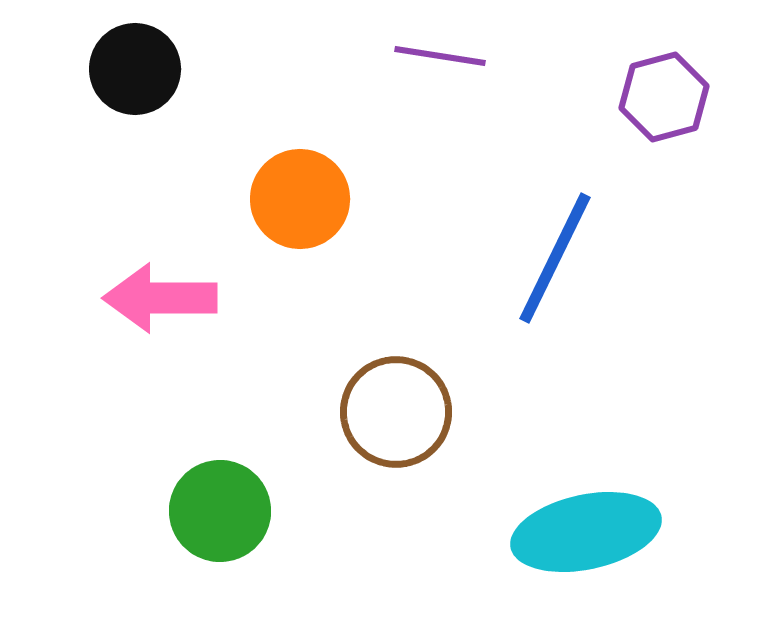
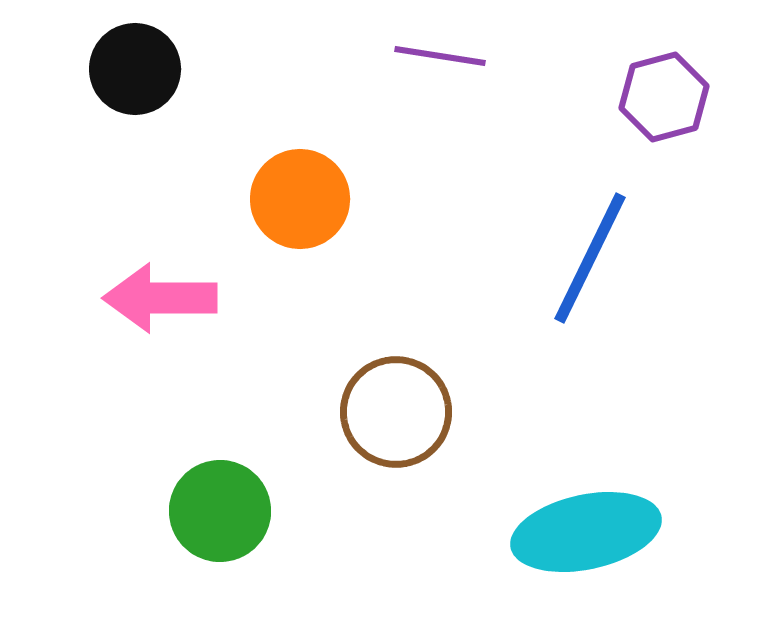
blue line: moved 35 px right
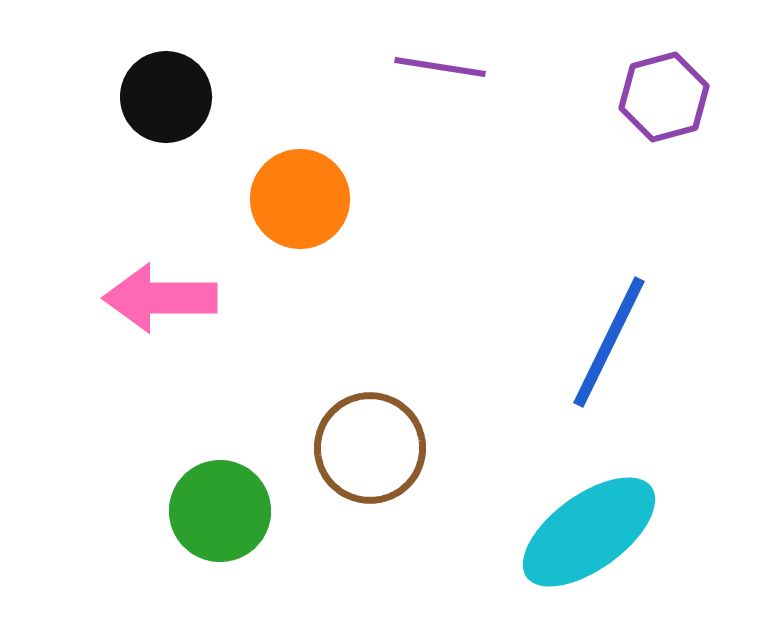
purple line: moved 11 px down
black circle: moved 31 px right, 28 px down
blue line: moved 19 px right, 84 px down
brown circle: moved 26 px left, 36 px down
cyan ellipse: moved 3 px right; rotated 24 degrees counterclockwise
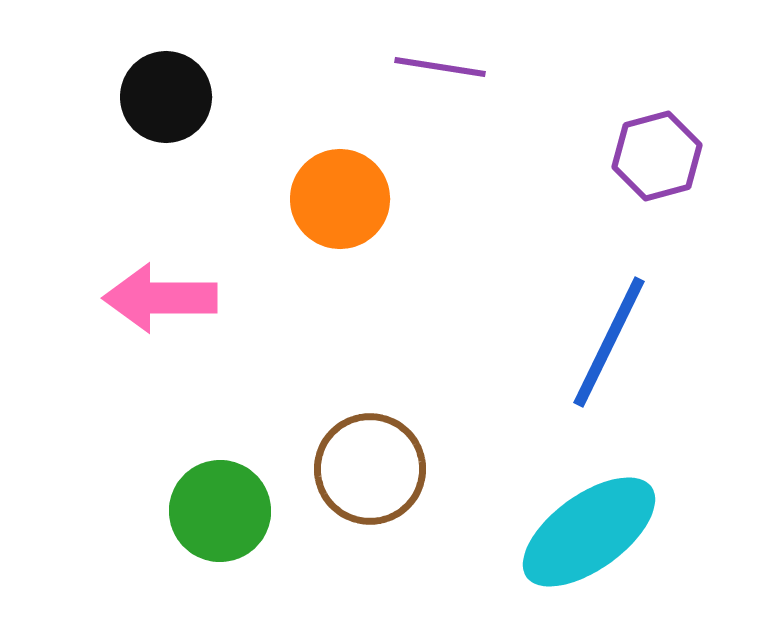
purple hexagon: moved 7 px left, 59 px down
orange circle: moved 40 px right
brown circle: moved 21 px down
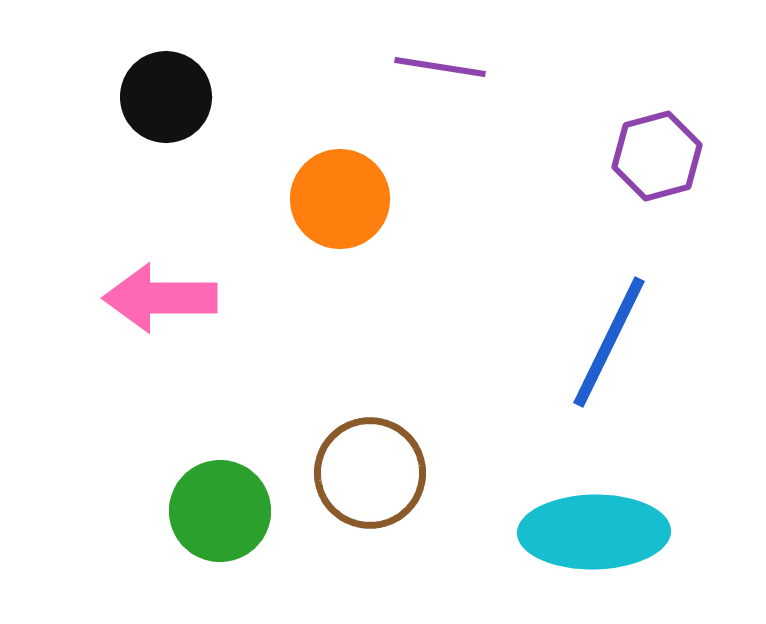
brown circle: moved 4 px down
cyan ellipse: moved 5 px right; rotated 35 degrees clockwise
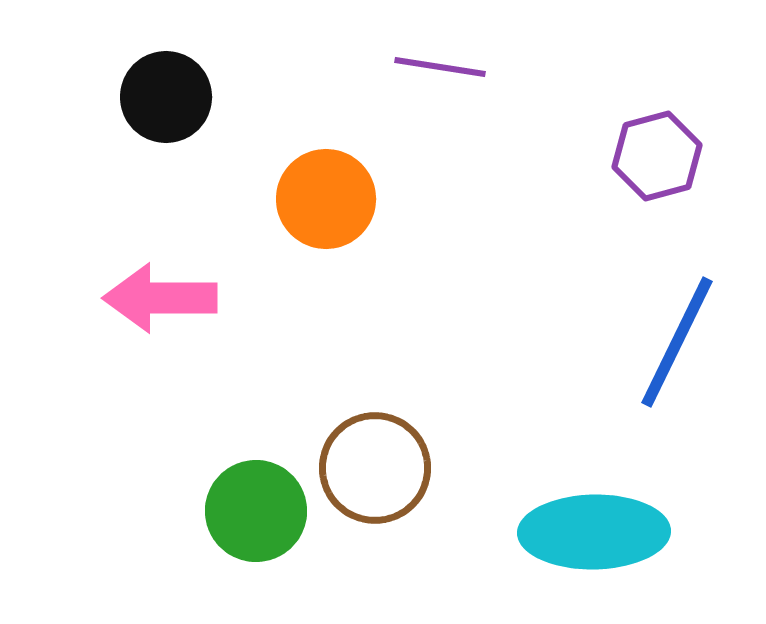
orange circle: moved 14 px left
blue line: moved 68 px right
brown circle: moved 5 px right, 5 px up
green circle: moved 36 px right
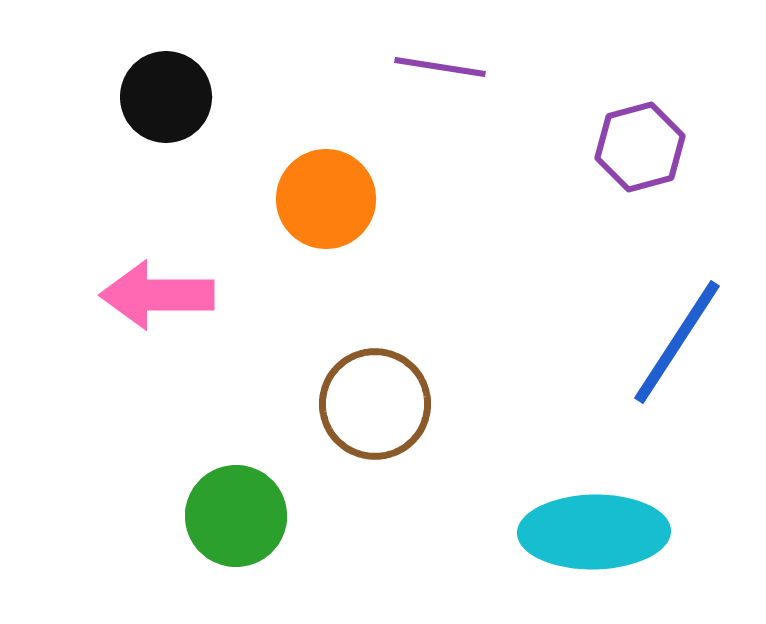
purple hexagon: moved 17 px left, 9 px up
pink arrow: moved 3 px left, 3 px up
blue line: rotated 7 degrees clockwise
brown circle: moved 64 px up
green circle: moved 20 px left, 5 px down
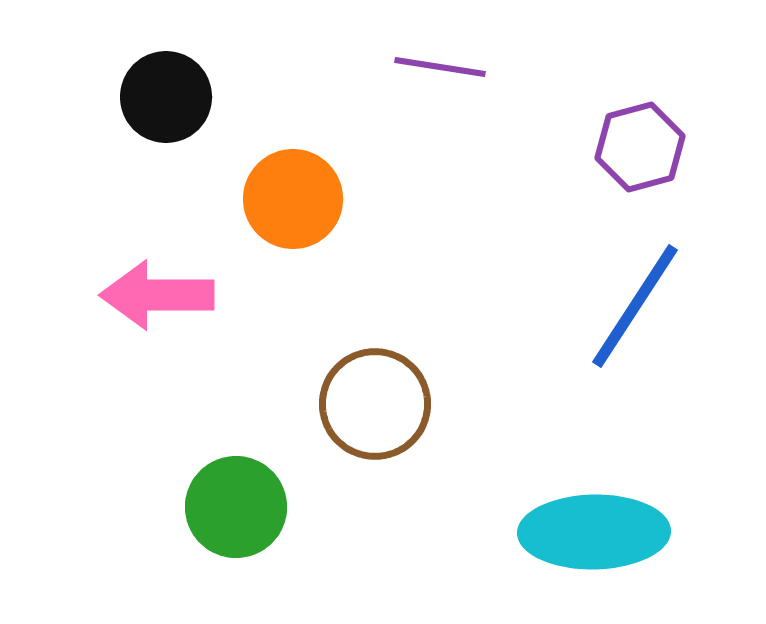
orange circle: moved 33 px left
blue line: moved 42 px left, 36 px up
green circle: moved 9 px up
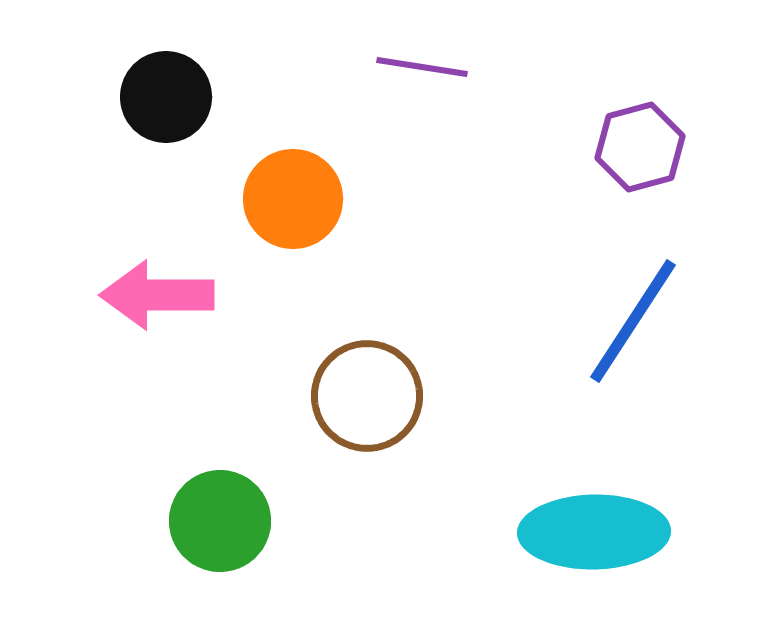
purple line: moved 18 px left
blue line: moved 2 px left, 15 px down
brown circle: moved 8 px left, 8 px up
green circle: moved 16 px left, 14 px down
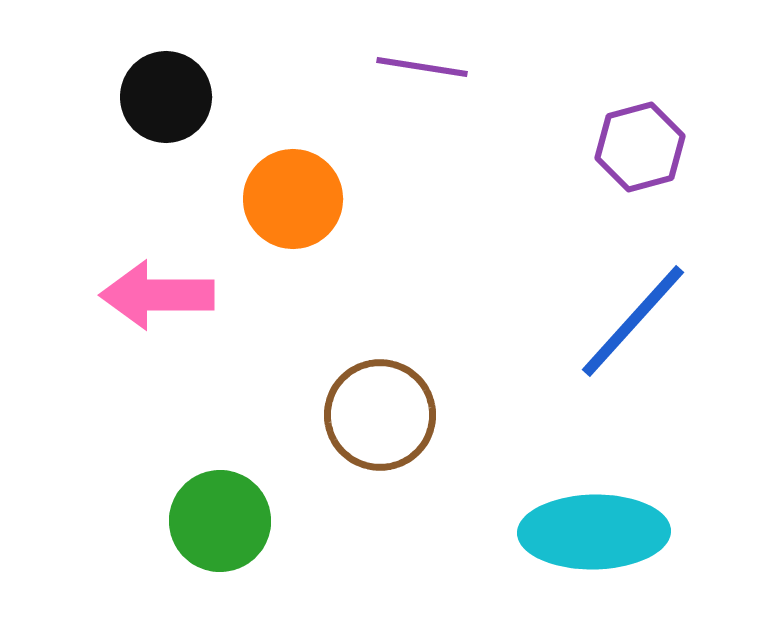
blue line: rotated 9 degrees clockwise
brown circle: moved 13 px right, 19 px down
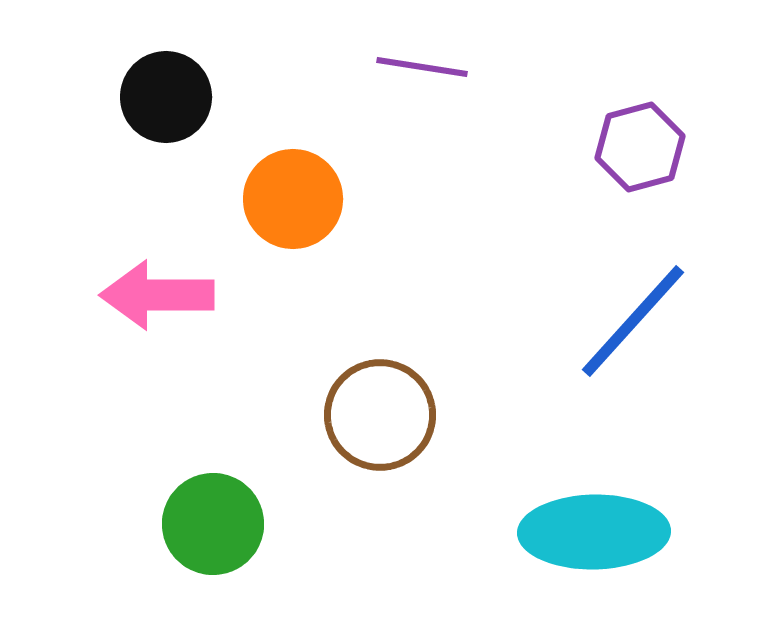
green circle: moved 7 px left, 3 px down
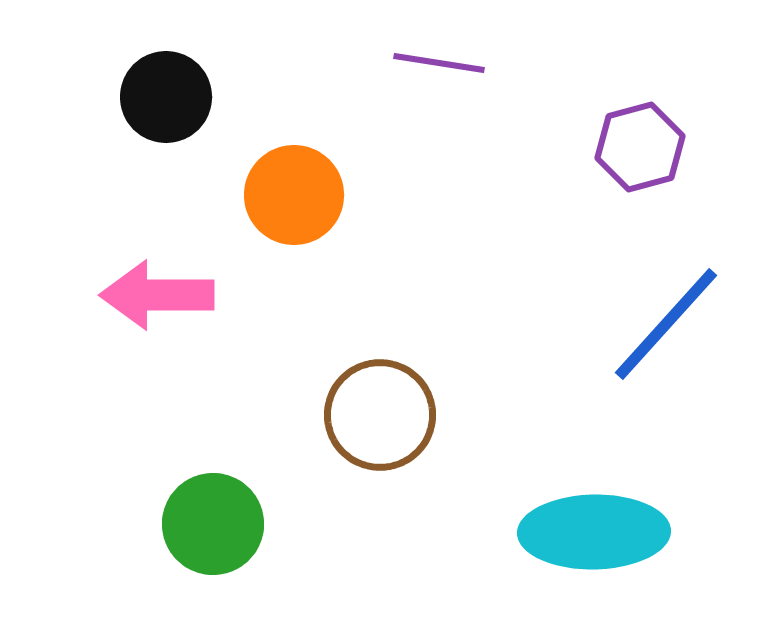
purple line: moved 17 px right, 4 px up
orange circle: moved 1 px right, 4 px up
blue line: moved 33 px right, 3 px down
